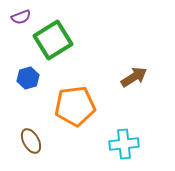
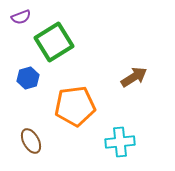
green square: moved 1 px right, 2 px down
cyan cross: moved 4 px left, 2 px up
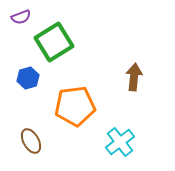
brown arrow: rotated 52 degrees counterclockwise
cyan cross: rotated 32 degrees counterclockwise
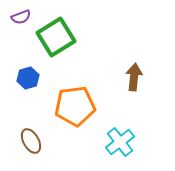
green square: moved 2 px right, 5 px up
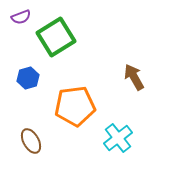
brown arrow: rotated 36 degrees counterclockwise
cyan cross: moved 2 px left, 4 px up
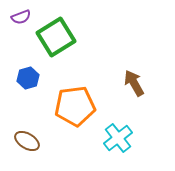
brown arrow: moved 6 px down
brown ellipse: moved 4 px left; rotated 30 degrees counterclockwise
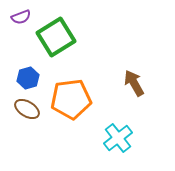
orange pentagon: moved 4 px left, 7 px up
brown ellipse: moved 32 px up
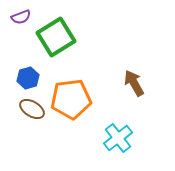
brown ellipse: moved 5 px right
